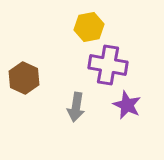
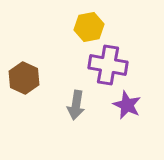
gray arrow: moved 2 px up
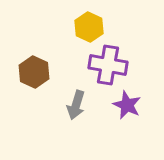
yellow hexagon: rotated 24 degrees counterclockwise
brown hexagon: moved 10 px right, 6 px up
gray arrow: rotated 8 degrees clockwise
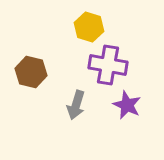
yellow hexagon: rotated 8 degrees counterclockwise
brown hexagon: moved 3 px left; rotated 12 degrees counterclockwise
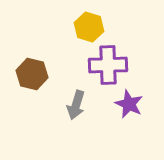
purple cross: rotated 12 degrees counterclockwise
brown hexagon: moved 1 px right, 2 px down
purple star: moved 2 px right, 1 px up
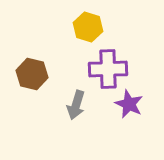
yellow hexagon: moved 1 px left
purple cross: moved 4 px down
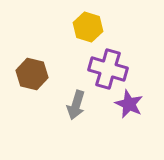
purple cross: rotated 18 degrees clockwise
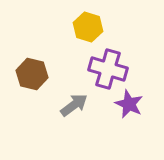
gray arrow: moved 2 px left; rotated 144 degrees counterclockwise
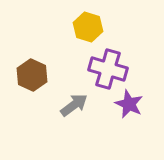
brown hexagon: moved 1 px down; rotated 12 degrees clockwise
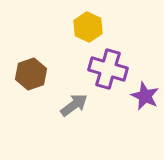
yellow hexagon: rotated 8 degrees clockwise
brown hexagon: moved 1 px left, 1 px up; rotated 16 degrees clockwise
purple star: moved 16 px right, 8 px up
